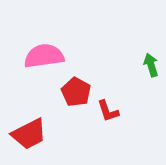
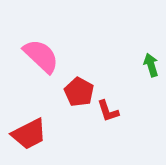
pink semicircle: moved 3 px left; rotated 51 degrees clockwise
red pentagon: moved 3 px right
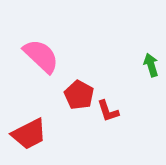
red pentagon: moved 3 px down
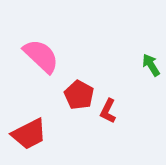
green arrow: rotated 15 degrees counterclockwise
red L-shape: rotated 45 degrees clockwise
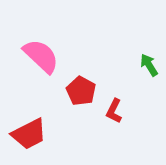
green arrow: moved 2 px left
red pentagon: moved 2 px right, 4 px up
red L-shape: moved 6 px right
